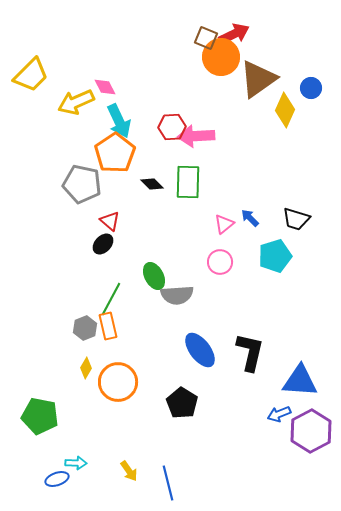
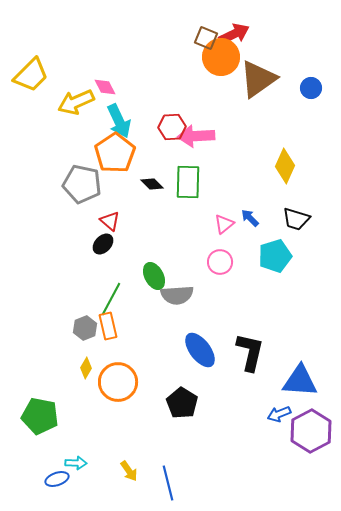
yellow diamond at (285, 110): moved 56 px down
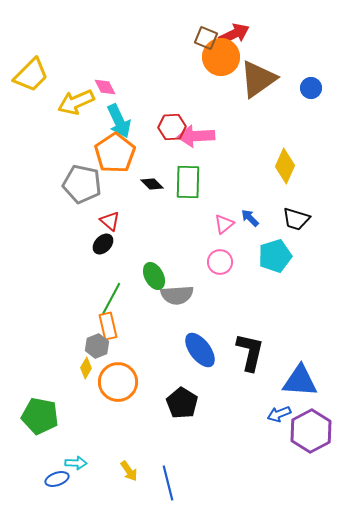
gray hexagon at (85, 328): moved 12 px right, 18 px down
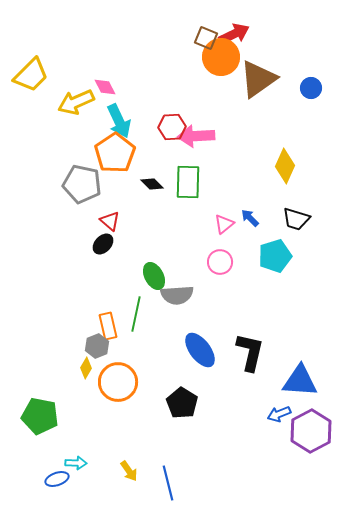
green line at (111, 299): moved 25 px right, 15 px down; rotated 16 degrees counterclockwise
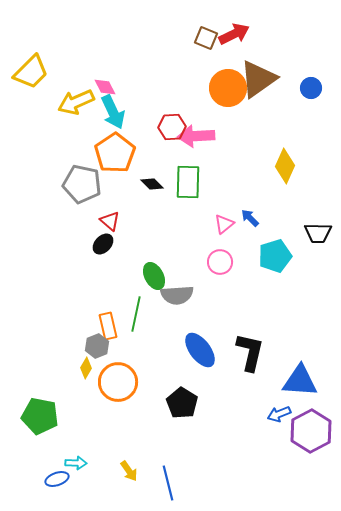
orange circle at (221, 57): moved 7 px right, 31 px down
yellow trapezoid at (31, 75): moved 3 px up
cyan arrow at (119, 121): moved 6 px left, 9 px up
black trapezoid at (296, 219): moved 22 px right, 14 px down; rotated 16 degrees counterclockwise
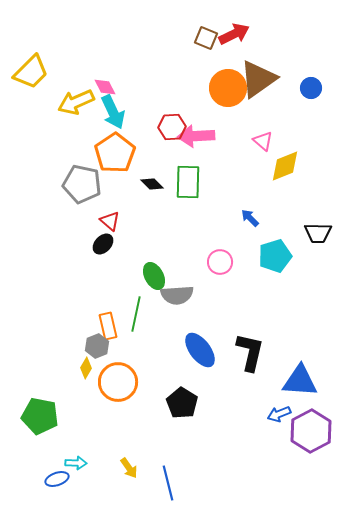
yellow diamond at (285, 166): rotated 44 degrees clockwise
pink triangle at (224, 224): moved 39 px right, 83 px up; rotated 40 degrees counterclockwise
yellow arrow at (129, 471): moved 3 px up
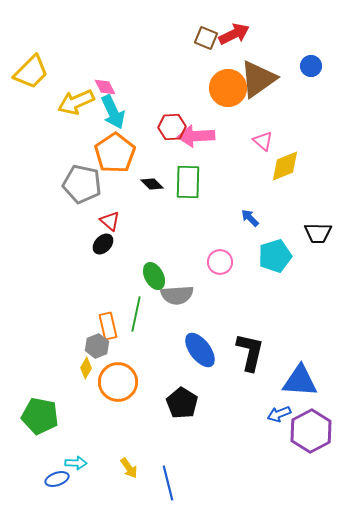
blue circle at (311, 88): moved 22 px up
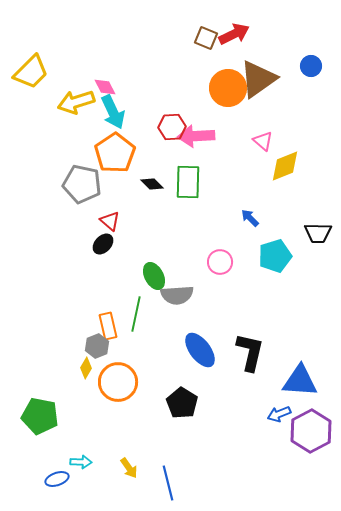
yellow arrow at (76, 102): rotated 6 degrees clockwise
cyan arrow at (76, 463): moved 5 px right, 1 px up
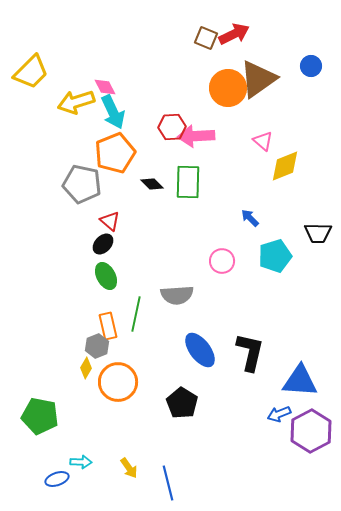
orange pentagon at (115, 153): rotated 12 degrees clockwise
pink circle at (220, 262): moved 2 px right, 1 px up
green ellipse at (154, 276): moved 48 px left
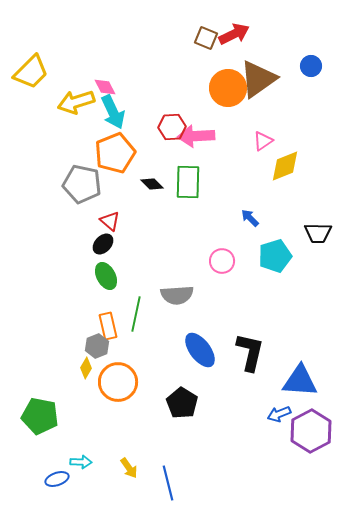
pink triangle at (263, 141): rotated 45 degrees clockwise
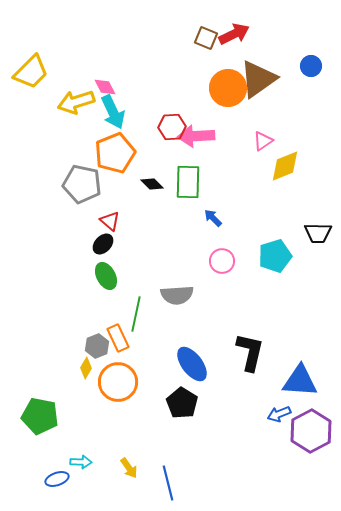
blue arrow at (250, 218): moved 37 px left
orange rectangle at (108, 326): moved 10 px right, 12 px down; rotated 12 degrees counterclockwise
blue ellipse at (200, 350): moved 8 px left, 14 px down
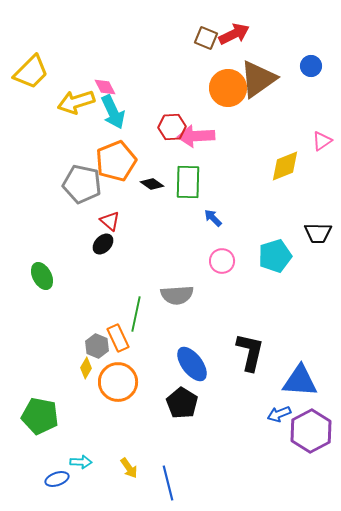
pink triangle at (263, 141): moved 59 px right
orange pentagon at (115, 153): moved 1 px right, 8 px down
black diamond at (152, 184): rotated 10 degrees counterclockwise
green ellipse at (106, 276): moved 64 px left
gray hexagon at (97, 346): rotated 15 degrees counterclockwise
